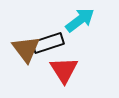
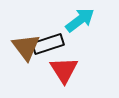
black rectangle: moved 1 px down
brown triangle: moved 2 px up
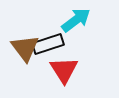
cyan arrow: moved 4 px left
brown triangle: moved 1 px left, 1 px down
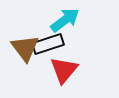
cyan arrow: moved 11 px left
red triangle: rotated 12 degrees clockwise
